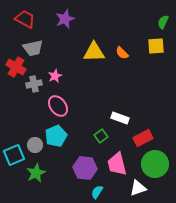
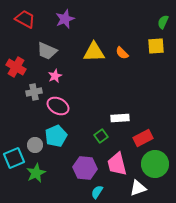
gray trapezoid: moved 14 px right, 3 px down; rotated 35 degrees clockwise
gray cross: moved 8 px down
pink ellipse: rotated 25 degrees counterclockwise
white rectangle: rotated 24 degrees counterclockwise
cyan square: moved 3 px down
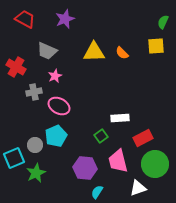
pink ellipse: moved 1 px right
pink trapezoid: moved 1 px right, 3 px up
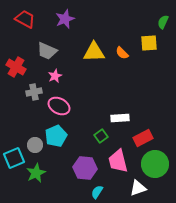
yellow square: moved 7 px left, 3 px up
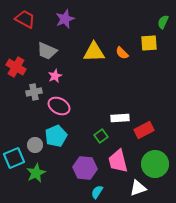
red rectangle: moved 1 px right, 8 px up
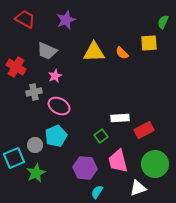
purple star: moved 1 px right, 1 px down
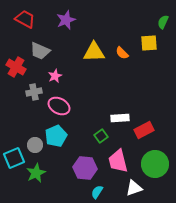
gray trapezoid: moved 7 px left
white triangle: moved 4 px left
